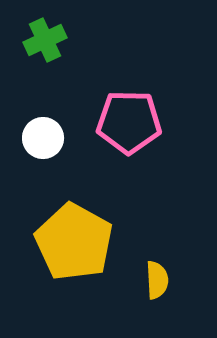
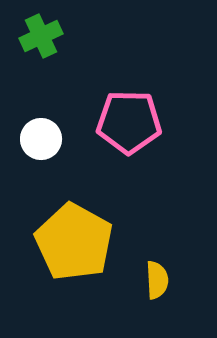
green cross: moved 4 px left, 4 px up
white circle: moved 2 px left, 1 px down
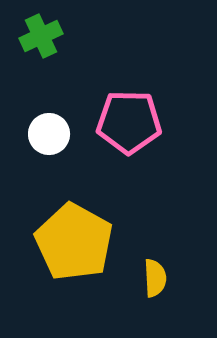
white circle: moved 8 px right, 5 px up
yellow semicircle: moved 2 px left, 2 px up
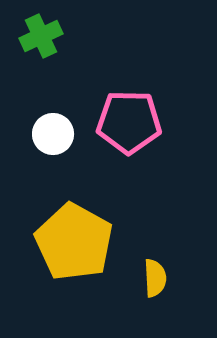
white circle: moved 4 px right
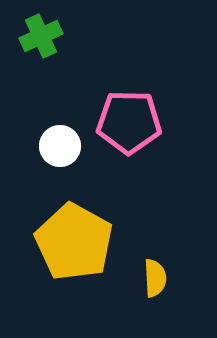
white circle: moved 7 px right, 12 px down
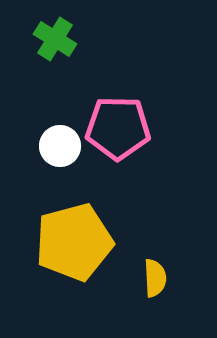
green cross: moved 14 px right, 3 px down; rotated 33 degrees counterclockwise
pink pentagon: moved 11 px left, 6 px down
yellow pentagon: rotated 28 degrees clockwise
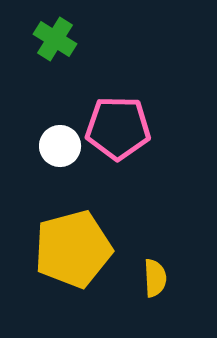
yellow pentagon: moved 1 px left, 7 px down
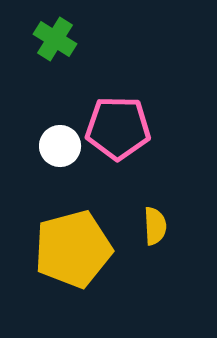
yellow semicircle: moved 52 px up
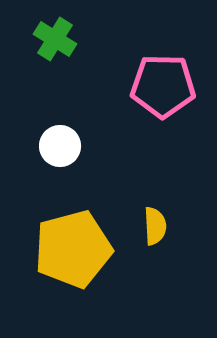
pink pentagon: moved 45 px right, 42 px up
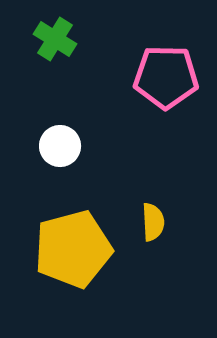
pink pentagon: moved 3 px right, 9 px up
yellow semicircle: moved 2 px left, 4 px up
